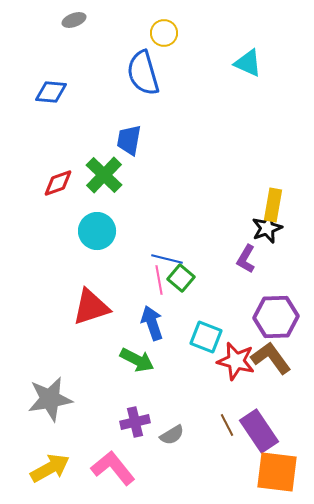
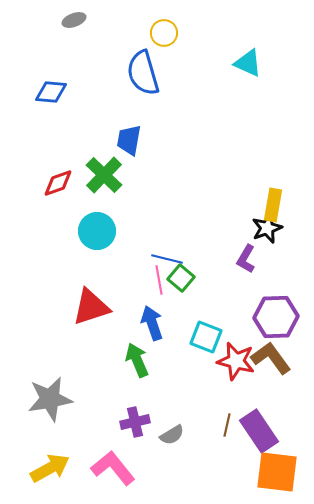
green arrow: rotated 140 degrees counterclockwise
brown line: rotated 40 degrees clockwise
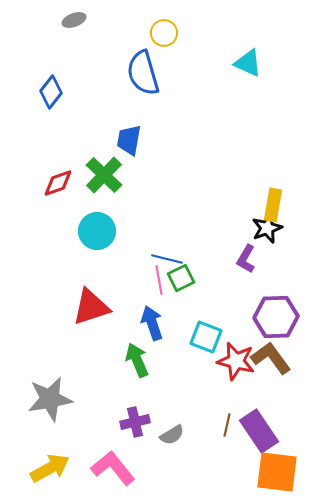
blue diamond: rotated 56 degrees counterclockwise
green square: rotated 24 degrees clockwise
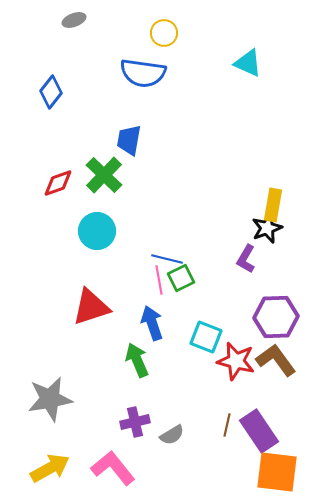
blue semicircle: rotated 66 degrees counterclockwise
brown L-shape: moved 5 px right, 2 px down
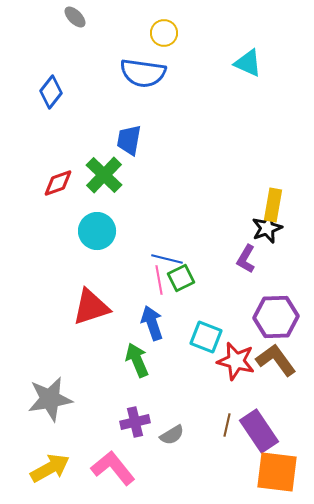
gray ellipse: moved 1 px right, 3 px up; rotated 65 degrees clockwise
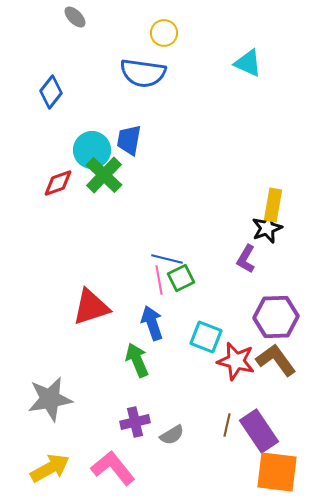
cyan circle: moved 5 px left, 81 px up
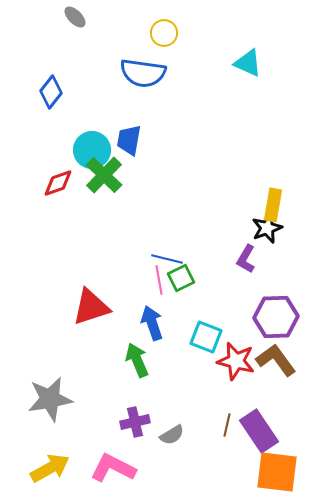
pink L-shape: rotated 24 degrees counterclockwise
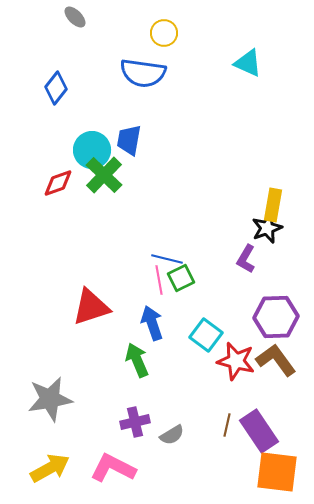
blue diamond: moved 5 px right, 4 px up
cyan square: moved 2 px up; rotated 16 degrees clockwise
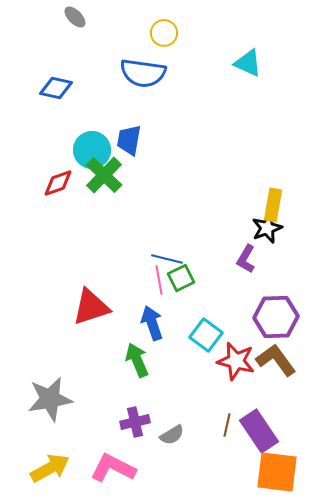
blue diamond: rotated 64 degrees clockwise
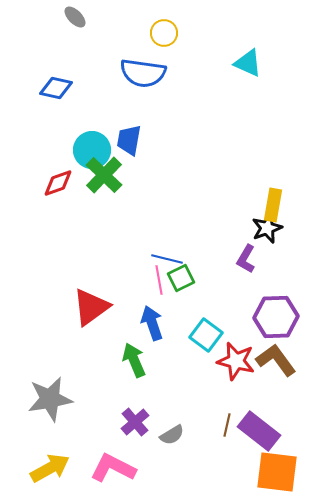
red triangle: rotated 18 degrees counterclockwise
green arrow: moved 3 px left
purple cross: rotated 28 degrees counterclockwise
purple rectangle: rotated 18 degrees counterclockwise
